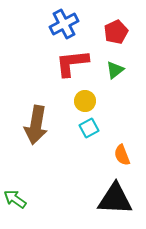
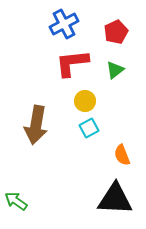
green arrow: moved 1 px right, 2 px down
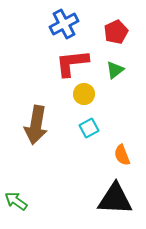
yellow circle: moved 1 px left, 7 px up
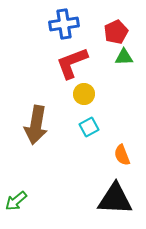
blue cross: rotated 20 degrees clockwise
red L-shape: rotated 15 degrees counterclockwise
green triangle: moved 9 px right, 13 px up; rotated 36 degrees clockwise
cyan square: moved 1 px up
green arrow: rotated 75 degrees counterclockwise
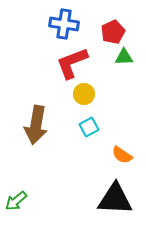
blue cross: rotated 16 degrees clockwise
red pentagon: moved 3 px left
orange semicircle: rotated 35 degrees counterclockwise
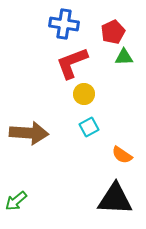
brown arrow: moved 7 px left, 8 px down; rotated 96 degrees counterclockwise
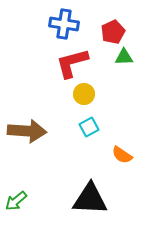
red L-shape: rotated 6 degrees clockwise
brown arrow: moved 2 px left, 2 px up
black triangle: moved 25 px left
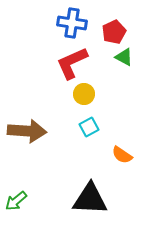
blue cross: moved 8 px right, 1 px up
red pentagon: moved 1 px right
green triangle: rotated 30 degrees clockwise
red L-shape: rotated 9 degrees counterclockwise
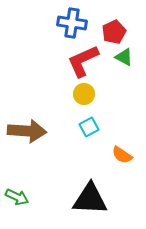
red L-shape: moved 11 px right, 2 px up
green arrow: moved 1 px right, 4 px up; rotated 115 degrees counterclockwise
